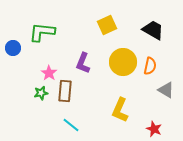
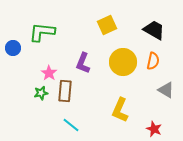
black trapezoid: moved 1 px right
orange semicircle: moved 3 px right, 5 px up
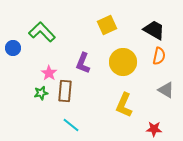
green L-shape: rotated 40 degrees clockwise
orange semicircle: moved 6 px right, 5 px up
yellow L-shape: moved 4 px right, 5 px up
red star: rotated 21 degrees counterclockwise
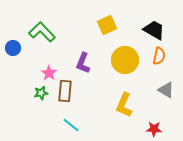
yellow circle: moved 2 px right, 2 px up
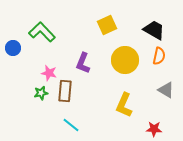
pink star: rotated 21 degrees counterclockwise
